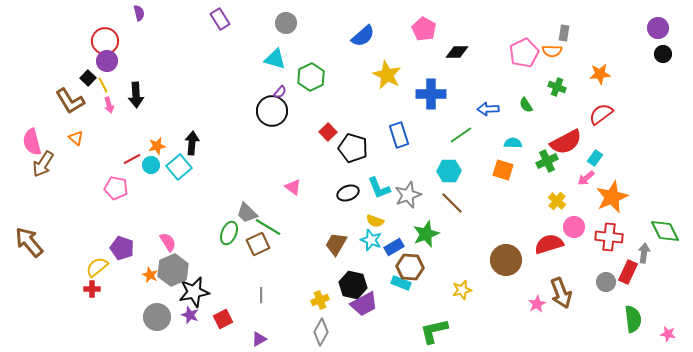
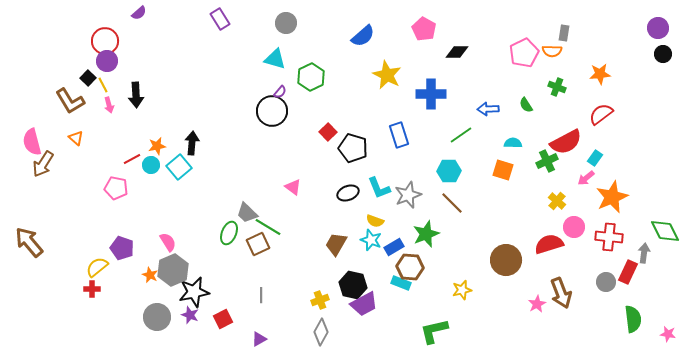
purple semicircle at (139, 13): rotated 63 degrees clockwise
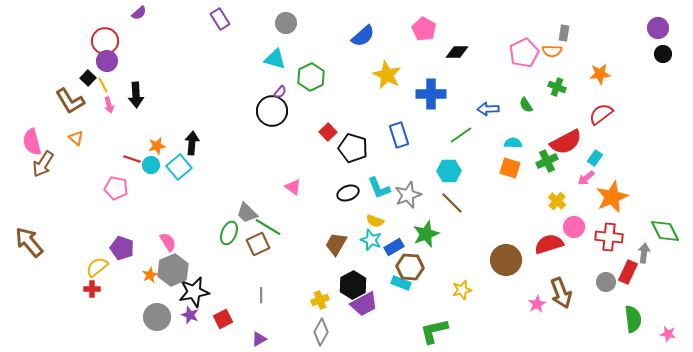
red line at (132, 159): rotated 48 degrees clockwise
orange square at (503, 170): moved 7 px right, 2 px up
orange star at (150, 275): rotated 21 degrees clockwise
black hexagon at (353, 285): rotated 20 degrees clockwise
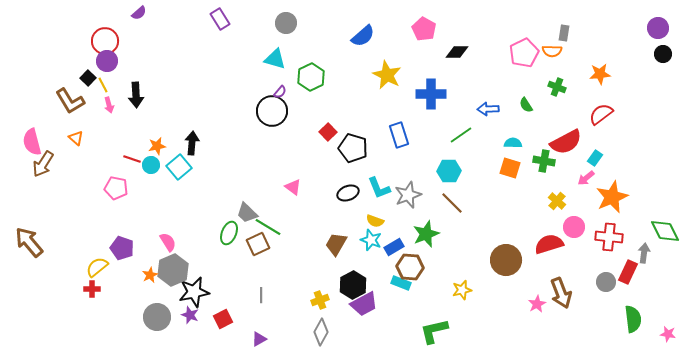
green cross at (547, 161): moved 3 px left; rotated 35 degrees clockwise
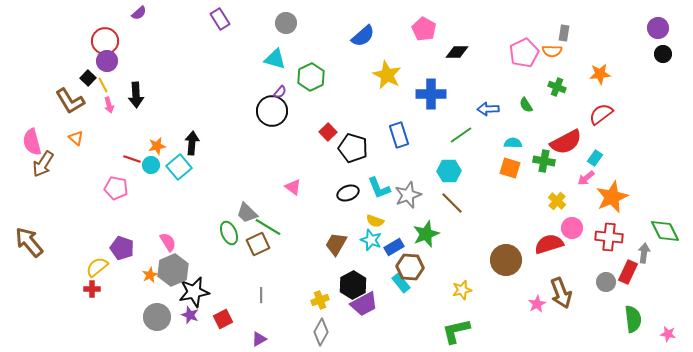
pink circle at (574, 227): moved 2 px left, 1 px down
green ellipse at (229, 233): rotated 45 degrees counterclockwise
cyan rectangle at (401, 283): rotated 30 degrees clockwise
green L-shape at (434, 331): moved 22 px right
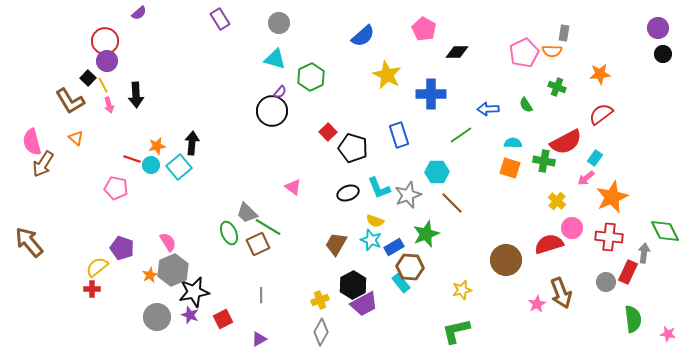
gray circle at (286, 23): moved 7 px left
cyan hexagon at (449, 171): moved 12 px left, 1 px down
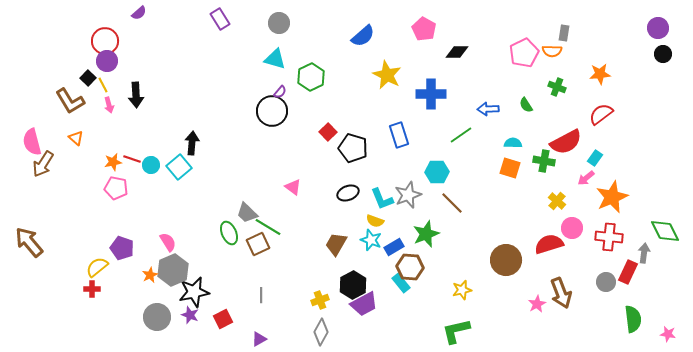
orange star at (157, 146): moved 44 px left, 16 px down
cyan L-shape at (379, 188): moved 3 px right, 11 px down
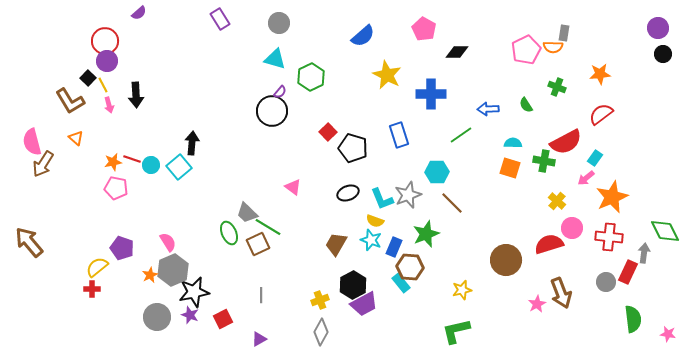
orange semicircle at (552, 51): moved 1 px right, 4 px up
pink pentagon at (524, 53): moved 2 px right, 3 px up
blue rectangle at (394, 247): rotated 36 degrees counterclockwise
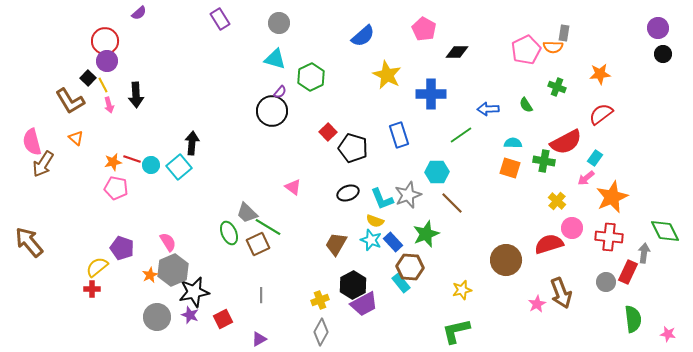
blue rectangle at (394, 247): moved 1 px left, 5 px up; rotated 66 degrees counterclockwise
